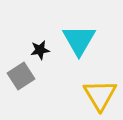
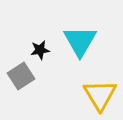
cyan triangle: moved 1 px right, 1 px down
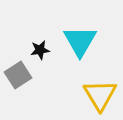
gray square: moved 3 px left, 1 px up
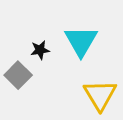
cyan triangle: moved 1 px right
gray square: rotated 12 degrees counterclockwise
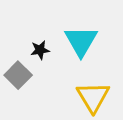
yellow triangle: moved 7 px left, 2 px down
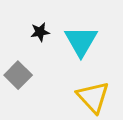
black star: moved 18 px up
yellow triangle: rotated 12 degrees counterclockwise
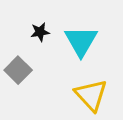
gray square: moved 5 px up
yellow triangle: moved 2 px left, 2 px up
